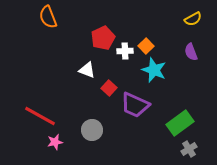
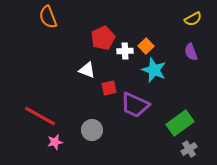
red square: rotated 35 degrees clockwise
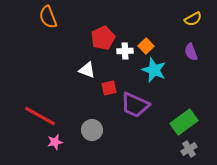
green rectangle: moved 4 px right, 1 px up
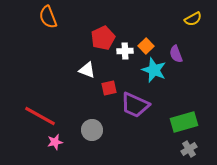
purple semicircle: moved 15 px left, 2 px down
green rectangle: rotated 20 degrees clockwise
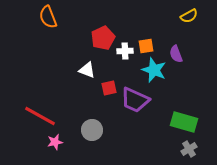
yellow semicircle: moved 4 px left, 3 px up
orange square: rotated 35 degrees clockwise
purple trapezoid: moved 5 px up
green rectangle: rotated 32 degrees clockwise
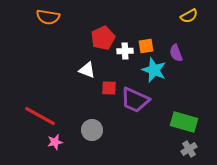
orange semicircle: rotated 60 degrees counterclockwise
purple semicircle: moved 1 px up
red square: rotated 14 degrees clockwise
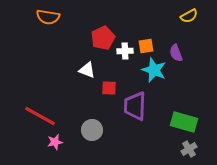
purple trapezoid: moved 6 px down; rotated 68 degrees clockwise
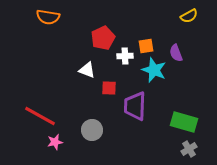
white cross: moved 5 px down
